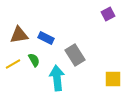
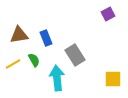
blue rectangle: rotated 42 degrees clockwise
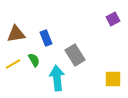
purple square: moved 5 px right, 5 px down
brown triangle: moved 3 px left, 1 px up
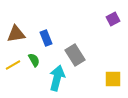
yellow line: moved 1 px down
cyan arrow: rotated 20 degrees clockwise
